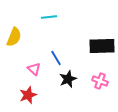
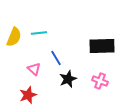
cyan line: moved 10 px left, 16 px down
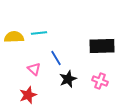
yellow semicircle: rotated 114 degrees counterclockwise
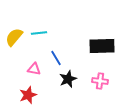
yellow semicircle: rotated 48 degrees counterclockwise
pink triangle: rotated 32 degrees counterclockwise
pink cross: rotated 14 degrees counterclockwise
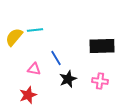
cyan line: moved 4 px left, 3 px up
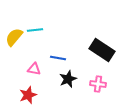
black rectangle: moved 4 px down; rotated 35 degrees clockwise
blue line: moved 2 px right; rotated 49 degrees counterclockwise
pink cross: moved 2 px left, 3 px down
